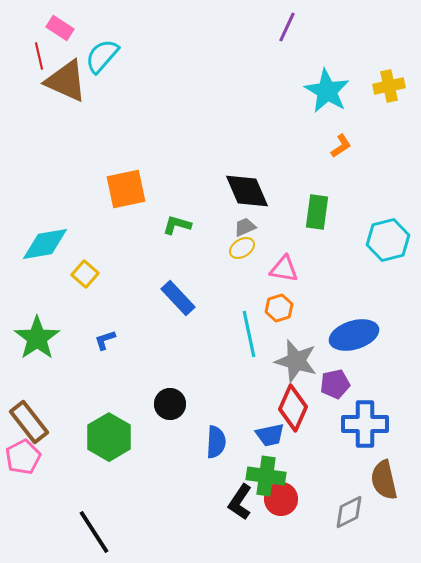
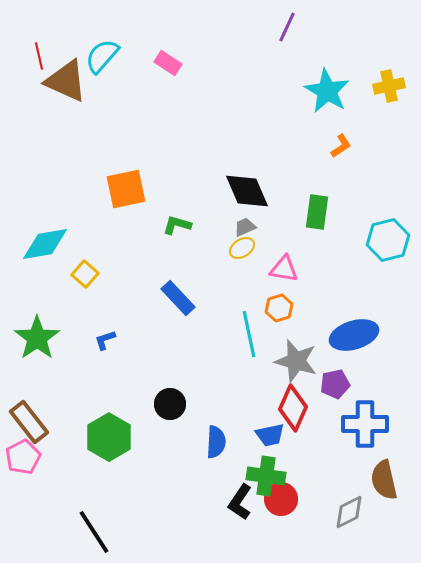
pink rectangle: moved 108 px right, 35 px down
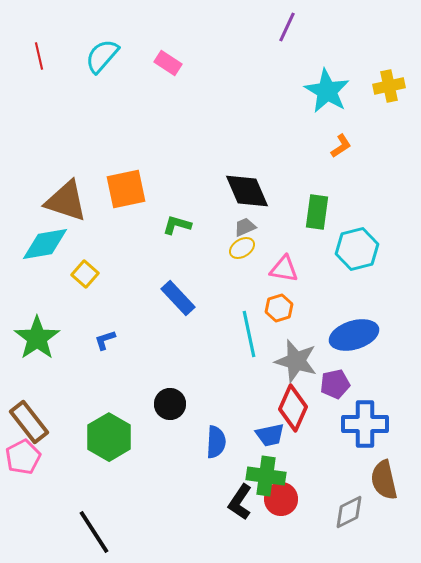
brown triangle: moved 120 px down; rotated 6 degrees counterclockwise
cyan hexagon: moved 31 px left, 9 px down
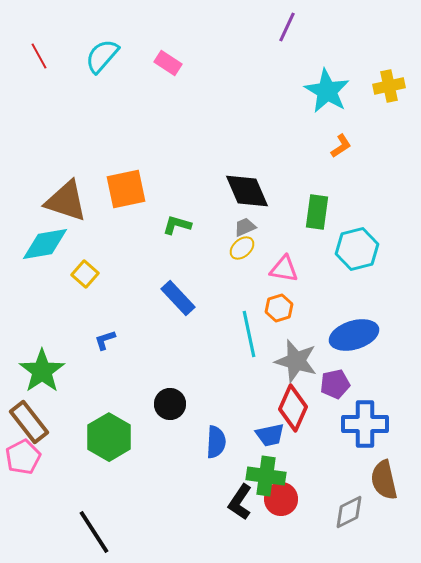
red line: rotated 16 degrees counterclockwise
yellow ellipse: rotated 10 degrees counterclockwise
green star: moved 5 px right, 33 px down
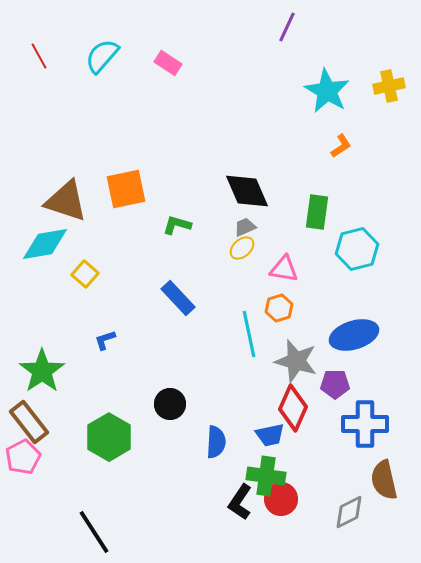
purple pentagon: rotated 12 degrees clockwise
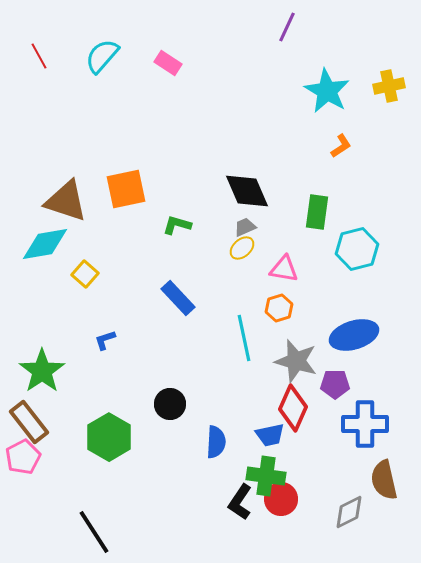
cyan line: moved 5 px left, 4 px down
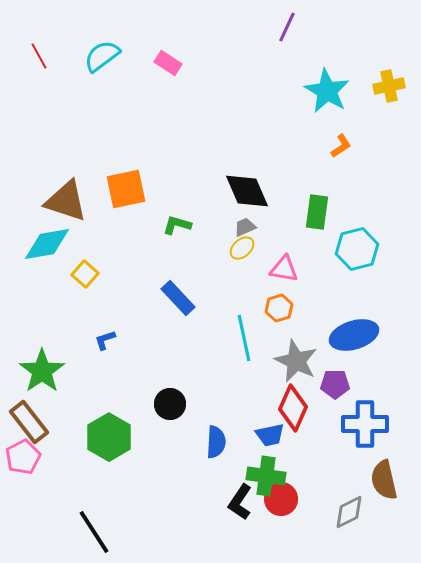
cyan semicircle: rotated 12 degrees clockwise
cyan diamond: moved 2 px right
gray star: rotated 9 degrees clockwise
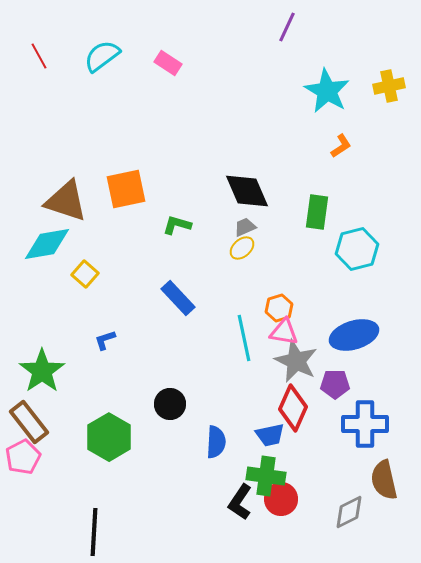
pink triangle: moved 63 px down
black line: rotated 36 degrees clockwise
